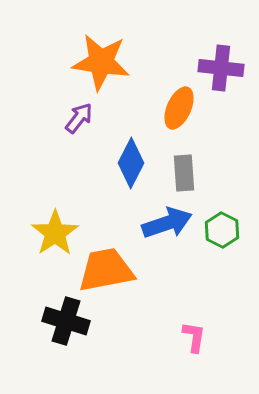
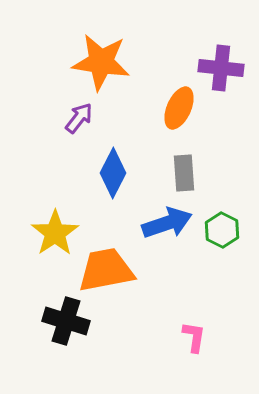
blue diamond: moved 18 px left, 10 px down
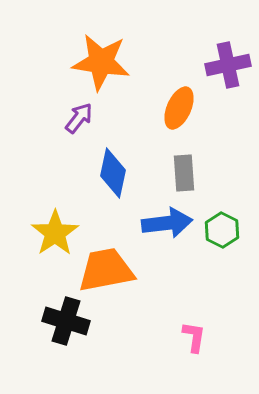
purple cross: moved 7 px right, 3 px up; rotated 18 degrees counterclockwise
blue diamond: rotated 15 degrees counterclockwise
blue arrow: rotated 12 degrees clockwise
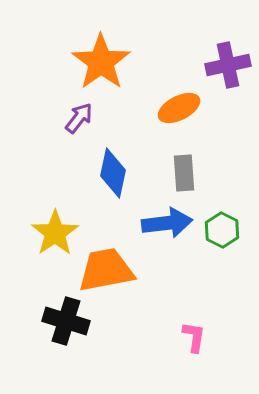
orange star: rotated 28 degrees clockwise
orange ellipse: rotated 39 degrees clockwise
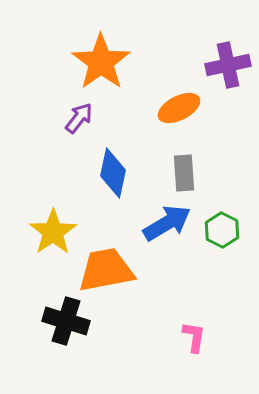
blue arrow: rotated 24 degrees counterclockwise
yellow star: moved 2 px left, 1 px up
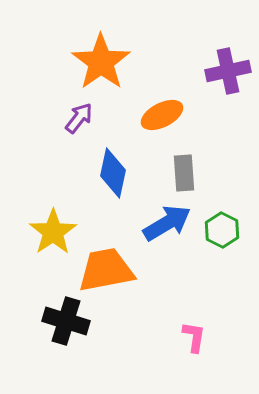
purple cross: moved 6 px down
orange ellipse: moved 17 px left, 7 px down
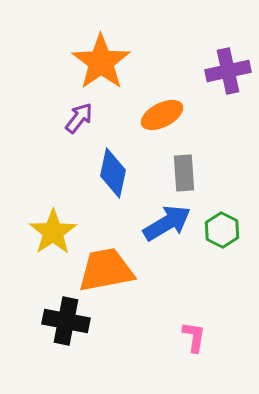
black cross: rotated 6 degrees counterclockwise
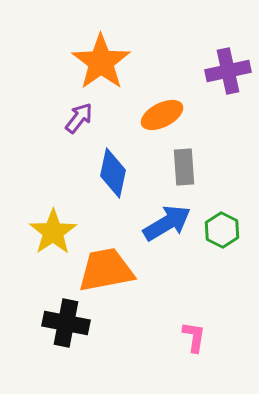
gray rectangle: moved 6 px up
black cross: moved 2 px down
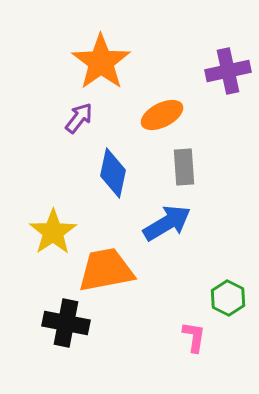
green hexagon: moved 6 px right, 68 px down
